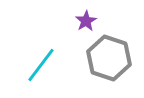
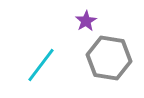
gray hexagon: rotated 9 degrees counterclockwise
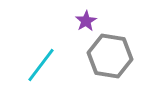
gray hexagon: moved 1 px right, 2 px up
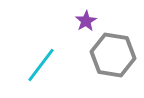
gray hexagon: moved 3 px right, 1 px up
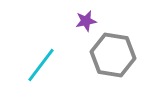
purple star: rotated 20 degrees clockwise
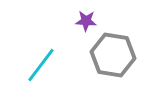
purple star: rotated 15 degrees clockwise
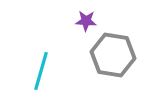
cyan line: moved 6 px down; rotated 21 degrees counterclockwise
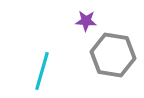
cyan line: moved 1 px right
